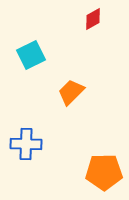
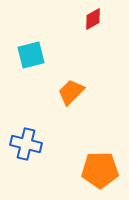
cyan square: rotated 12 degrees clockwise
blue cross: rotated 12 degrees clockwise
orange pentagon: moved 4 px left, 2 px up
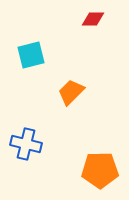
red diamond: rotated 30 degrees clockwise
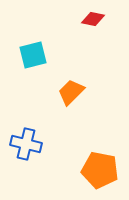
red diamond: rotated 10 degrees clockwise
cyan square: moved 2 px right
orange pentagon: rotated 12 degrees clockwise
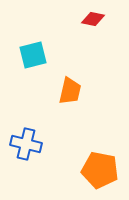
orange trapezoid: moved 1 px left, 1 px up; rotated 148 degrees clockwise
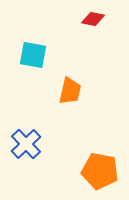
cyan square: rotated 24 degrees clockwise
blue cross: rotated 32 degrees clockwise
orange pentagon: moved 1 px down
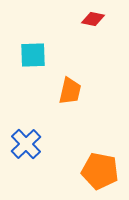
cyan square: rotated 12 degrees counterclockwise
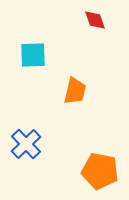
red diamond: moved 2 px right, 1 px down; rotated 60 degrees clockwise
orange trapezoid: moved 5 px right
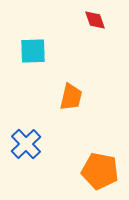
cyan square: moved 4 px up
orange trapezoid: moved 4 px left, 6 px down
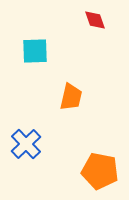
cyan square: moved 2 px right
